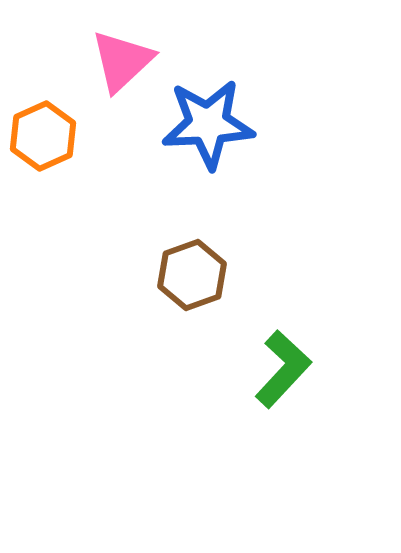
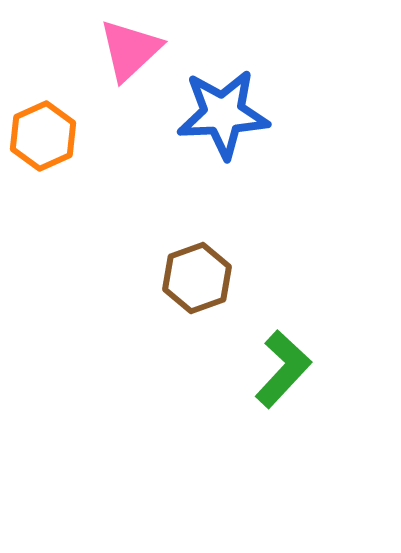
pink triangle: moved 8 px right, 11 px up
blue star: moved 15 px right, 10 px up
brown hexagon: moved 5 px right, 3 px down
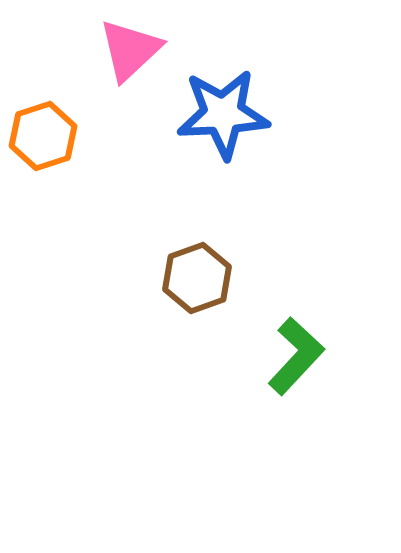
orange hexagon: rotated 6 degrees clockwise
green L-shape: moved 13 px right, 13 px up
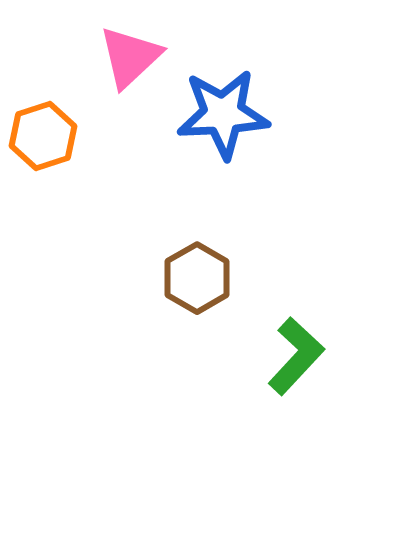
pink triangle: moved 7 px down
brown hexagon: rotated 10 degrees counterclockwise
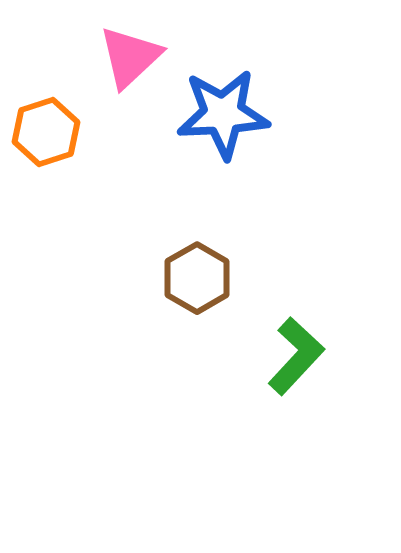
orange hexagon: moved 3 px right, 4 px up
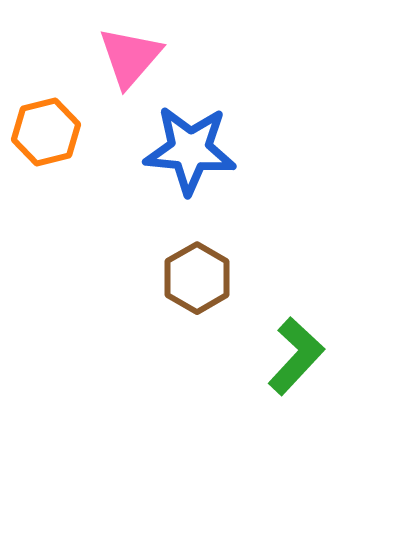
pink triangle: rotated 6 degrees counterclockwise
blue star: moved 33 px left, 36 px down; rotated 8 degrees clockwise
orange hexagon: rotated 4 degrees clockwise
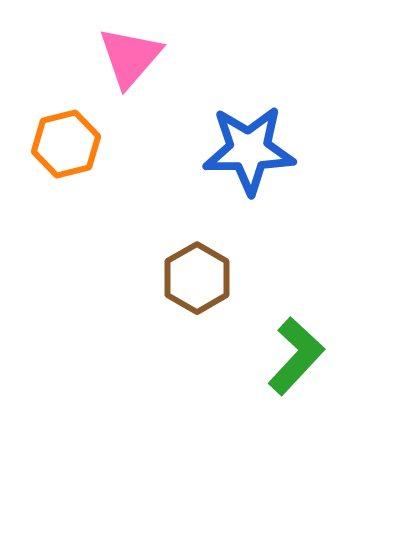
orange hexagon: moved 20 px right, 12 px down
blue star: moved 59 px right; rotated 6 degrees counterclockwise
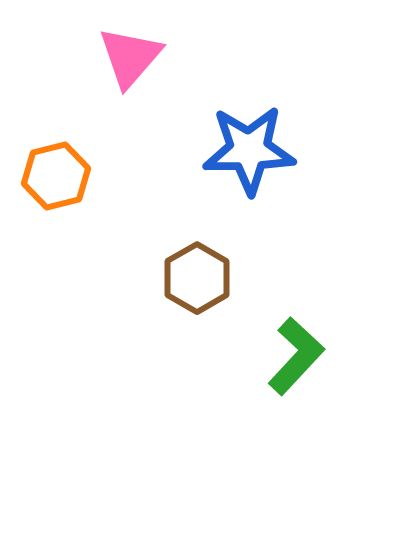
orange hexagon: moved 10 px left, 32 px down
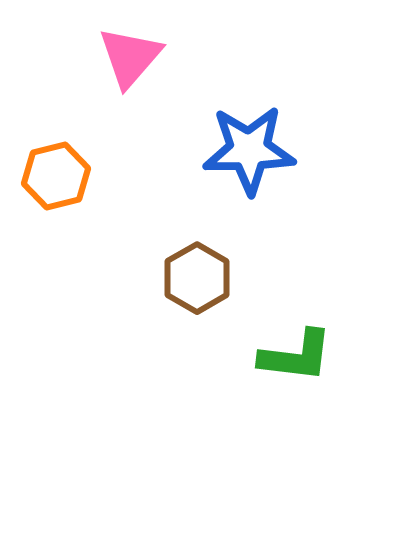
green L-shape: rotated 54 degrees clockwise
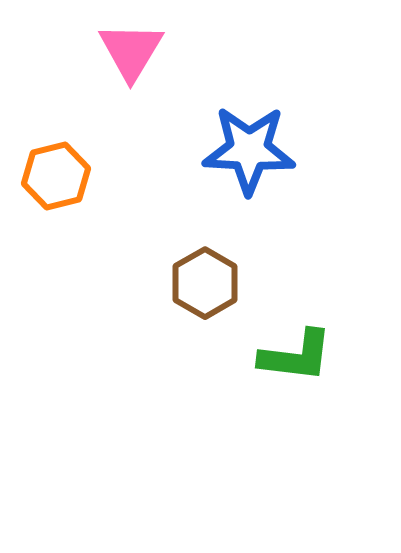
pink triangle: moved 1 px right, 6 px up; rotated 10 degrees counterclockwise
blue star: rotated 4 degrees clockwise
brown hexagon: moved 8 px right, 5 px down
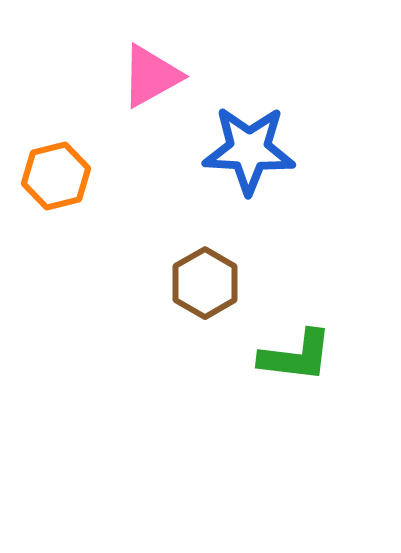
pink triangle: moved 20 px right, 25 px down; rotated 30 degrees clockwise
